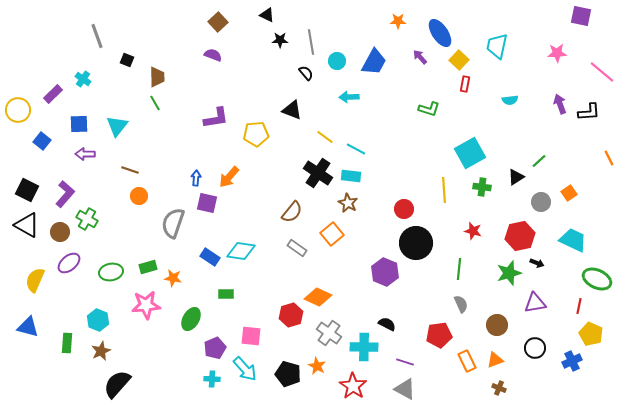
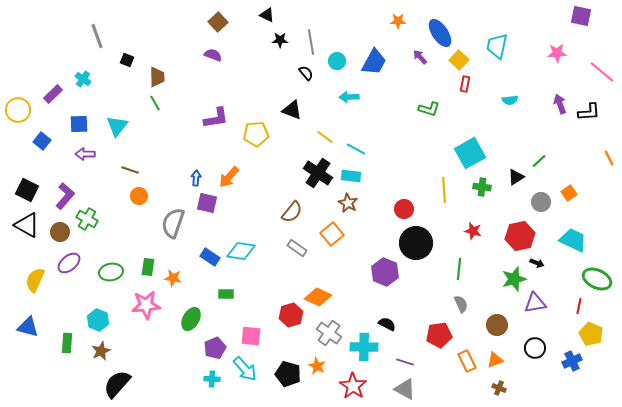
purple L-shape at (65, 194): moved 2 px down
green rectangle at (148, 267): rotated 66 degrees counterclockwise
green star at (509, 273): moved 5 px right, 6 px down
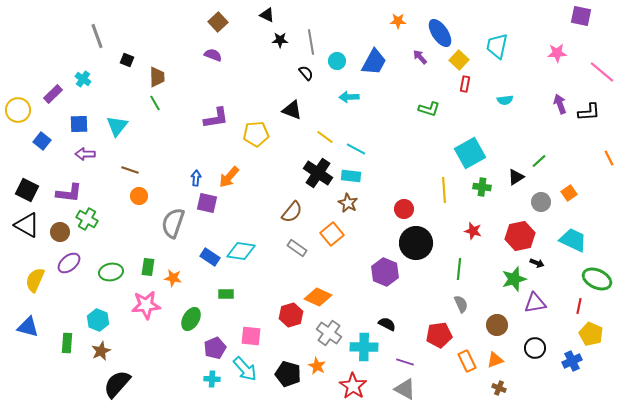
cyan semicircle at (510, 100): moved 5 px left
purple L-shape at (65, 196): moved 4 px right, 3 px up; rotated 56 degrees clockwise
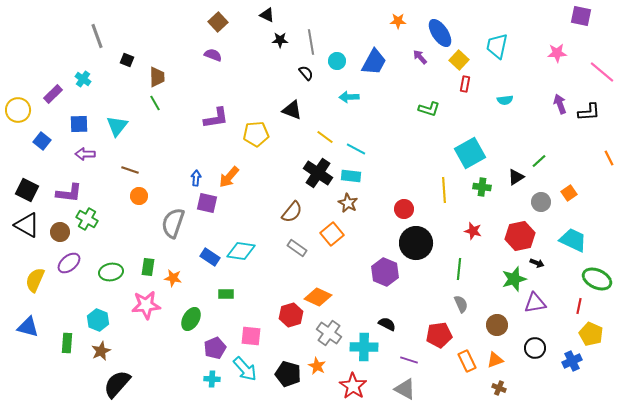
purple line at (405, 362): moved 4 px right, 2 px up
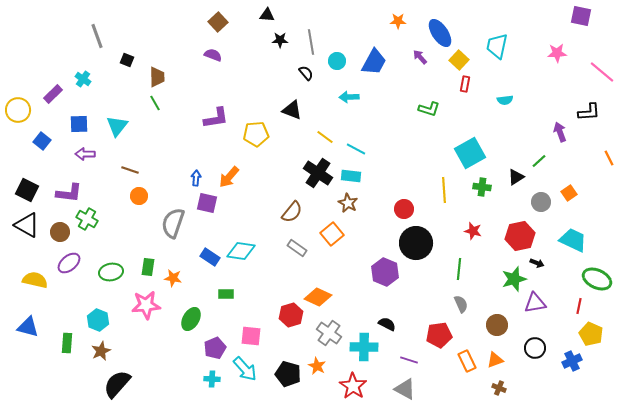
black triangle at (267, 15): rotated 21 degrees counterclockwise
purple arrow at (560, 104): moved 28 px down
yellow semicircle at (35, 280): rotated 80 degrees clockwise
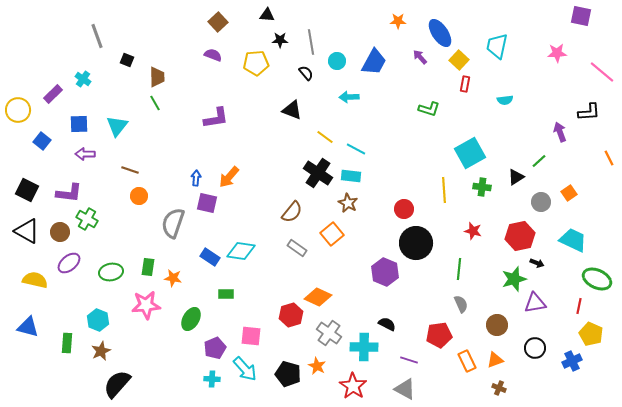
yellow pentagon at (256, 134): moved 71 px up
black triangle at (27, 225): moved 6 px down
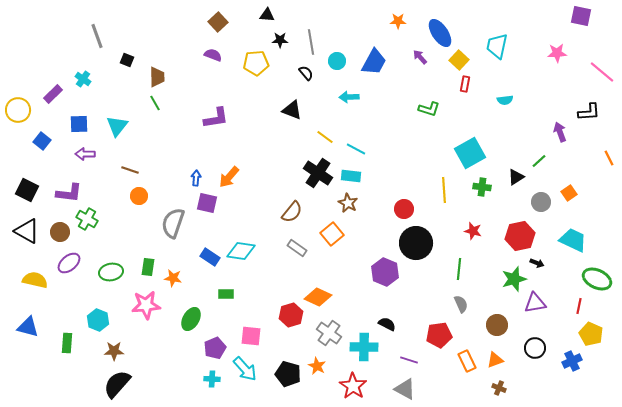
brown star at (101, 351): moved 13 px right; rotated 24 degrees clockwise
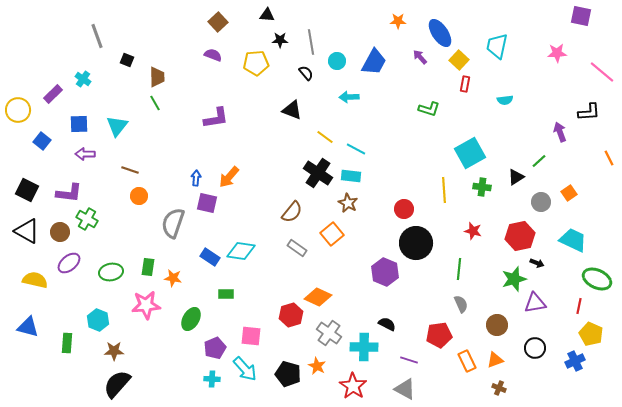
blue cross at (572, 361): moved 3 px right
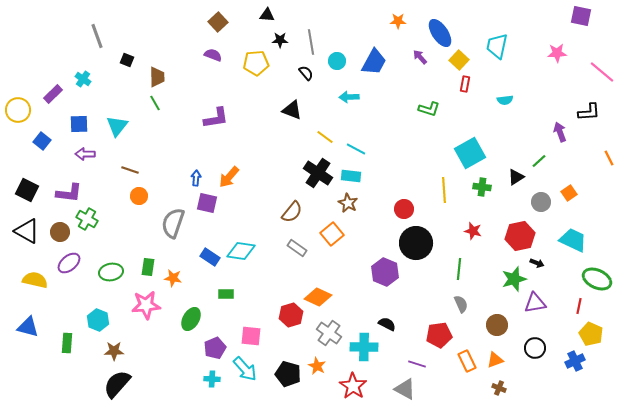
purple line at (409, 360): moved 8 px right, 4 px down
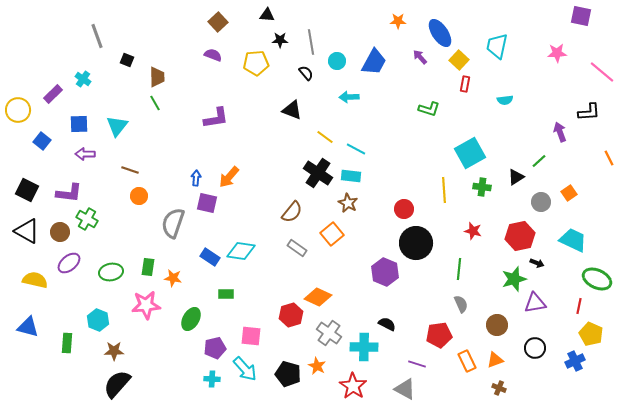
purple pentagon at (215, 348): rotated 10 degrees clockwise
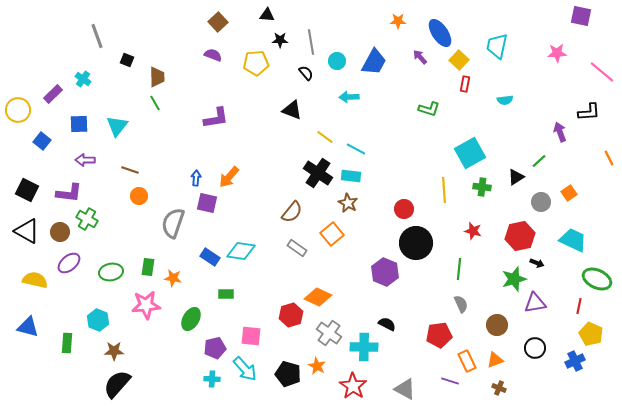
purple arrow at (85, 154): moved 6 px down
purple line at (417, 364): moved 33 px right, 17 px down
